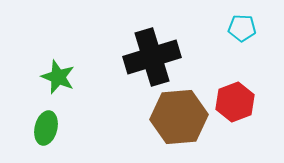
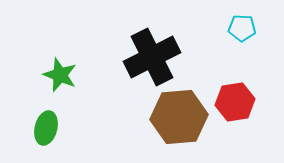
black cross: rotated 10 degrees counterclockwise
green star: moved 2 px right, 2 px up
red hexagon: rotated 12 degrees clockwise
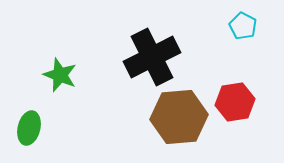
cyan pentagon: moved 1 px right, 2 px up; rotated 24 degrees clockwise
green ellipse: moved 17 px left
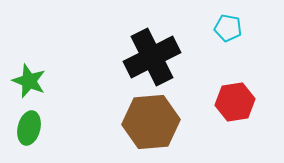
cyan pentagon: moved 15 px left, 2 px down; rotated 16 degrees counterclockwise
green star: moved 31 px left, 6 px down
brown hexagon: moved 28 px left, 5 px down
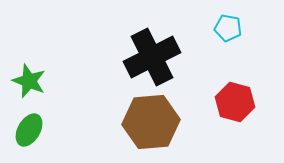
red hexagon: rotated 24 degrees clockwise
green ellipse: moved 2 px down; rotated 16 degrees clockwise
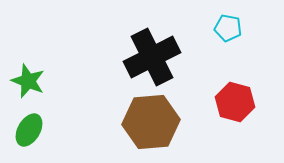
green star: moved 1 px left
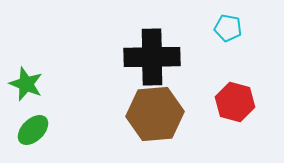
black cross: rotated 26 degrees clockwise
green star: moved 2 px left, 3 px down
brown hexagon: moved 4 px right, 8 px up
green ellipse: moved 4 px right; rotated 16 degrees clockwise
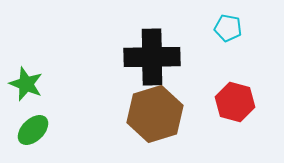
brown hexagon: rotated 12 degrees counterclockwise
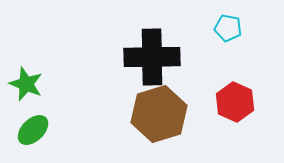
red hexagon: rotated 9 degrees clockwise
brown hexagon: moved 4 px right
